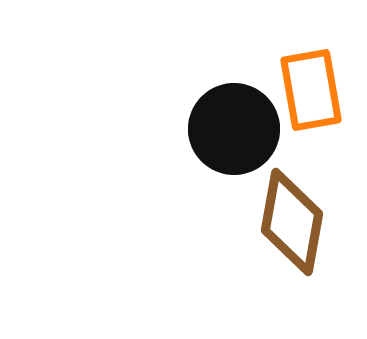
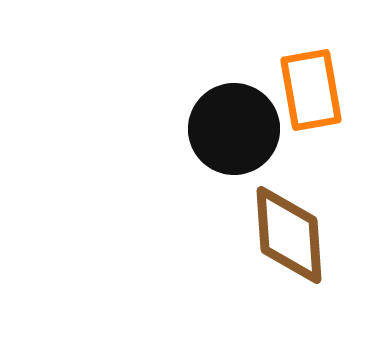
brown diamond: moved 3 px left, 13 px down; rotated 14 degrees counterclockwise
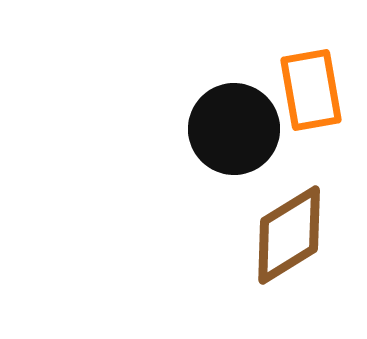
brown diamond: rotated 62 degrees clockwise
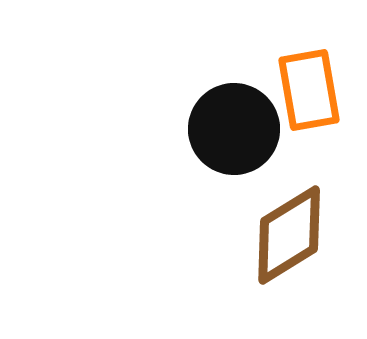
orange rectangle: moved 2 px left
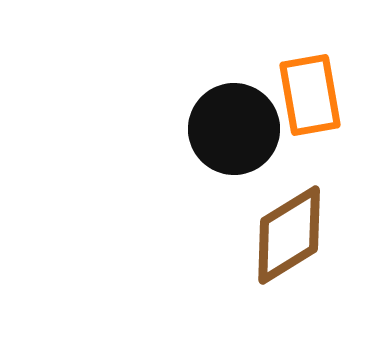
orange rectangle: moved 1 px right, 5 px down
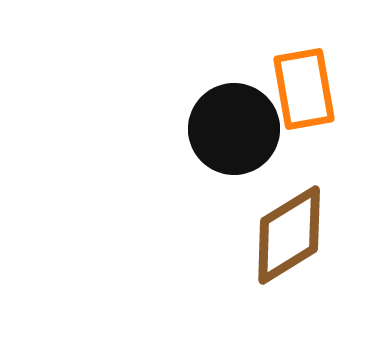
orange rectangle: moved 6 px left, 6 px up
